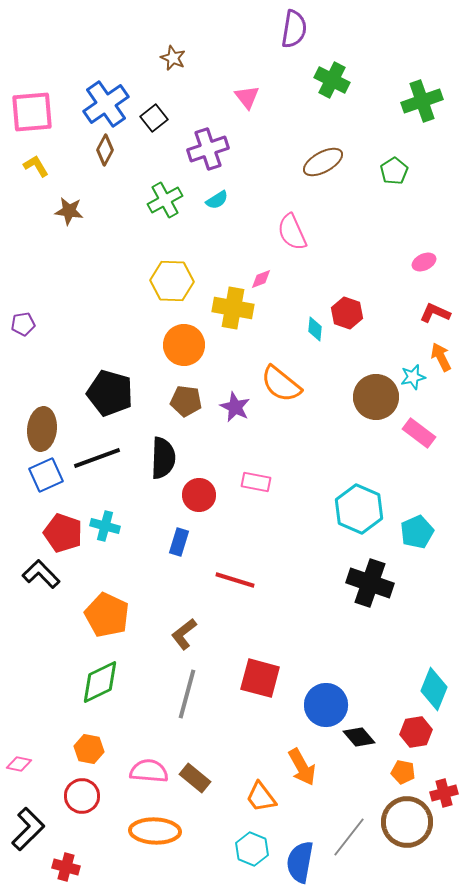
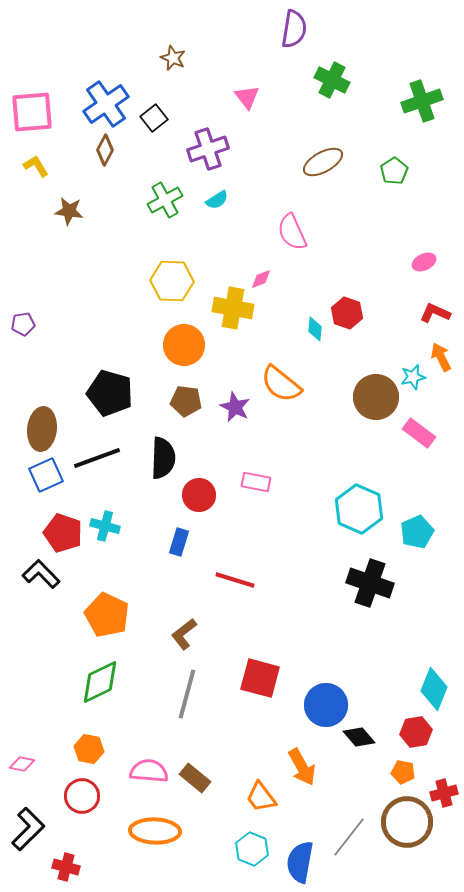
pink diamond at (19, 764): moved 3 px right
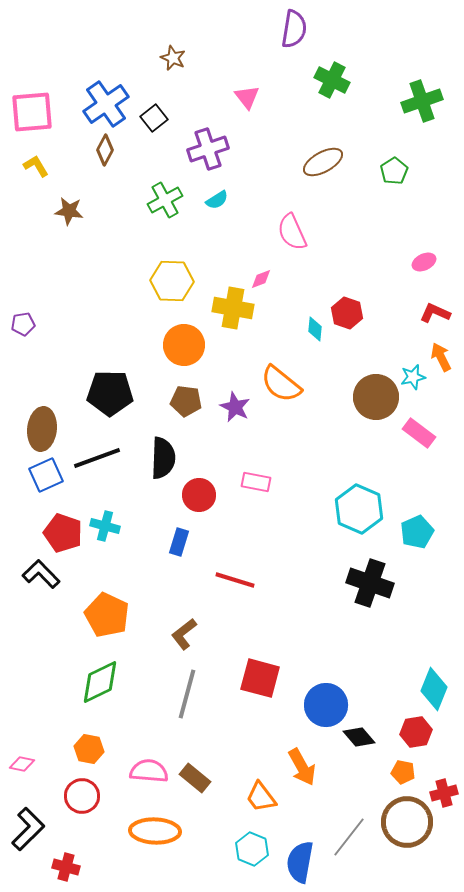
black pentagon at (110, 393): rotated 15 degrees counterclockwise
